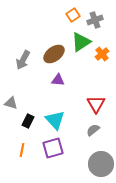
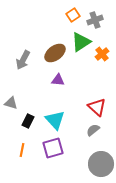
brown ellipse: moved 1 px right, 1 px up
red triangle: moved 1 px right, 3 px down; rotated 18 degrees counterclockwise
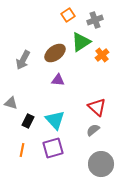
orange square: moved 5 px left
orange cross: moved 1 px down
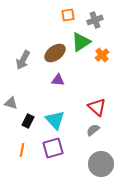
orange square: rotated 24 degrees clockwise
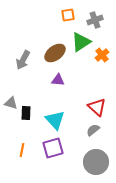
black rectangle: moved 2 px left, 8 px up; rotated 24 degrees counterclockwise
gray circle: moved 5 px left, 2 px up
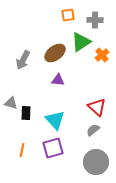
gray cross: rotated 21 degrees clockwise
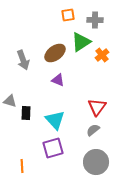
gray arrow: rotated 48 degrees counterclockwise
purple triangle: rotated 16 degrees clockwise
gray triangle: moved 1 px left, 2 px up
red triangle: rotated 24 degrees clockwise
orange line: moved 16 px down; rotated 16 degrees counterclockwise
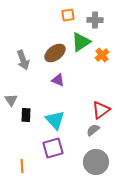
gray triangle: moved 1 px right, 1 px up; rotated 40 degrees clockwise
red triangle: moved 4 px right, 3 px down; rotated 18 degrees clockwise
black rectangle: moved 2 px down
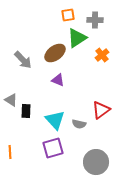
green triangle: moved 4 px left, 4 px up
gray arrow: rotated 24 degrees counterclockwise
gray triangle: rotated 24 degrees counterclockwise
black rectangle: moved 4 px up
gray semicircle: moved 14 px left, 6 px up; rotated 128 degrees counterclockwise
orange line: moved 12 px left, 14 px up
